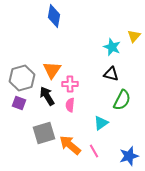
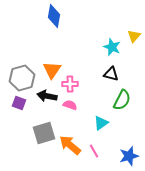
black arrow: rotated 48 degrees counterclockwise
pink semicircle: rotated 104 degrees clockwise
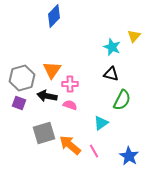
blue diamond: rotated 35 degrees clockwise
blue star: rotated 24 degrees counterclockwise
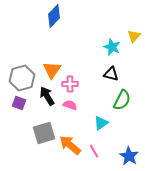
black arrow: rotated 48 degrees clockwise
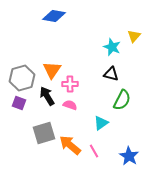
blue diamond: rotated 55 degrees clockwise
